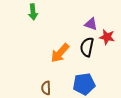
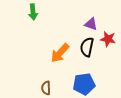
red star: moved 1 px right, 2 px down
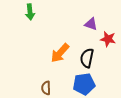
green arrow: moved 3 px left
black semicircle: moved 11 px down
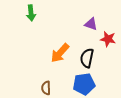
green arrow: moved 1 px right, 1 px down
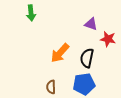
brown semicircle: moved 5 px right, 1 px up
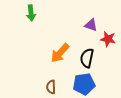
purple triangle: moved 1 px down
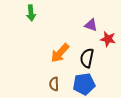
brown semicircle: moved 3 px right, 3 px up
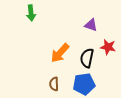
red star: moved 8 px down
